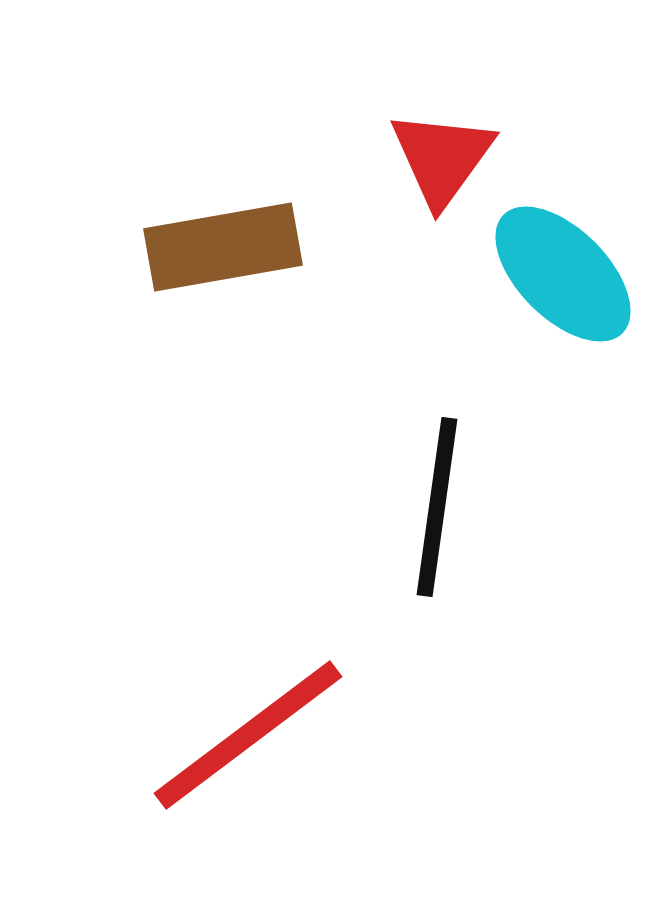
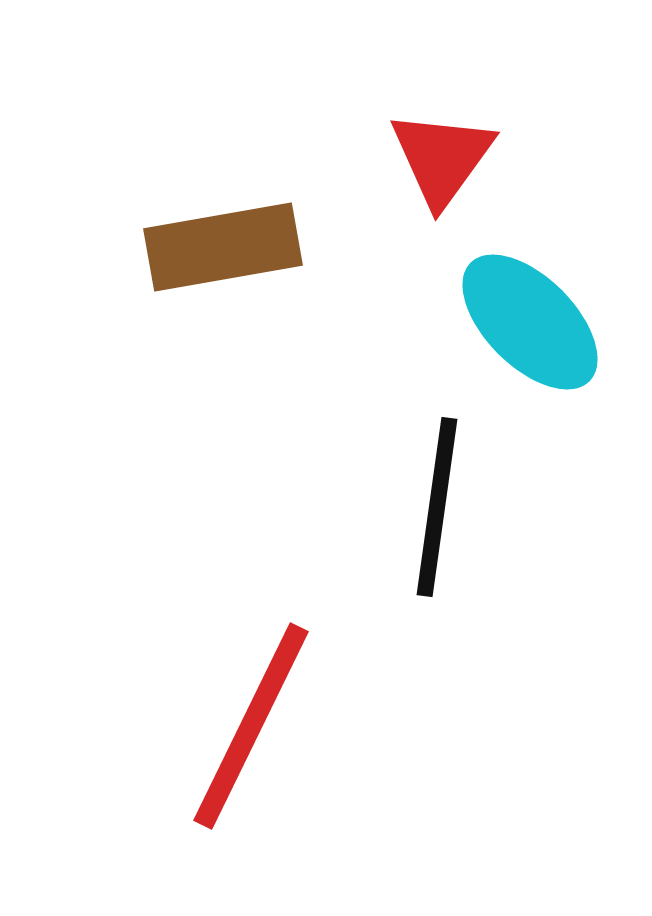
cyan ellipse: moved 33 px left, 48 px down
red line: moved 3 px right, 9 px up; rotated 27 degrees counterclockwise
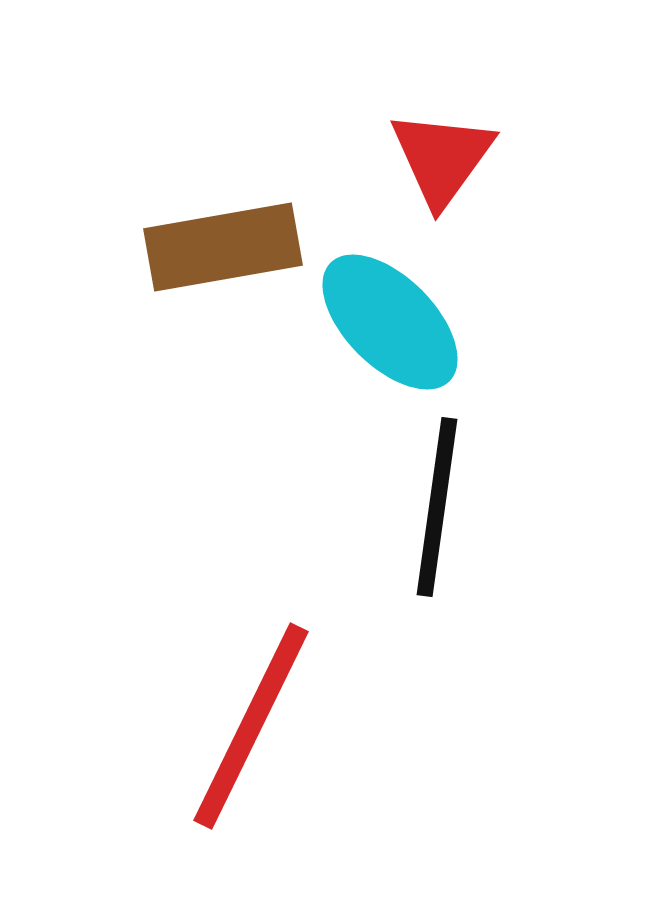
cyan ellipse: moved 140 px left
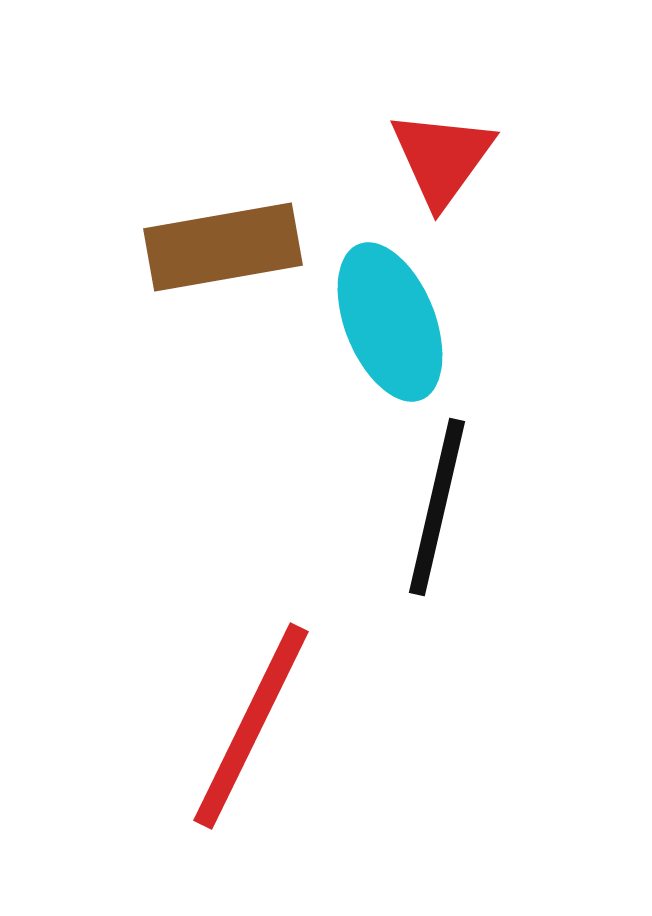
cyan ellipse: rotated 23 degrees clockwise
black line: rotated 5 degrees clockwise
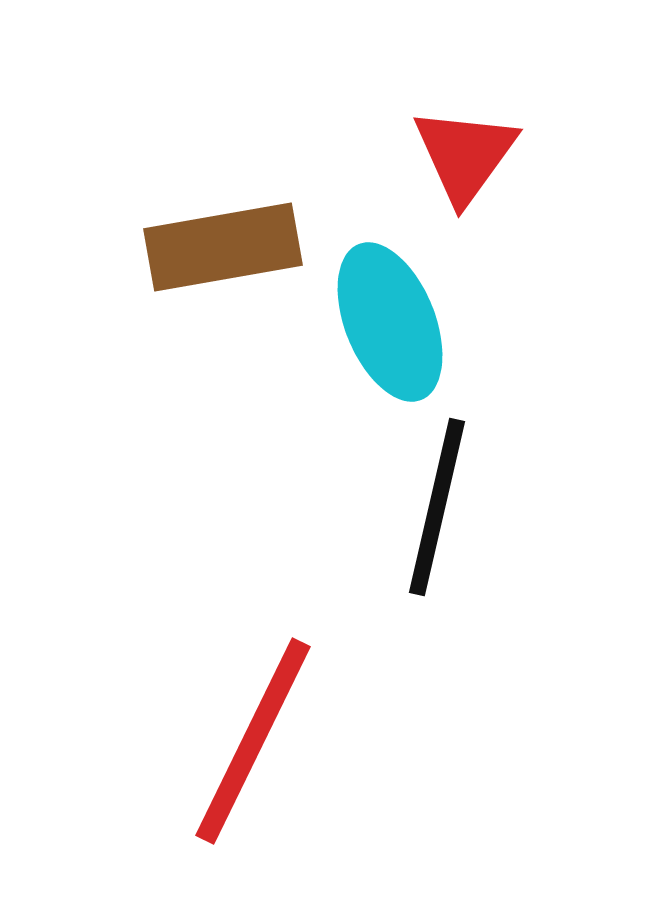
red triangle: moved 23 px right, 3 px up
red line: moved 2 px right, 15 px down
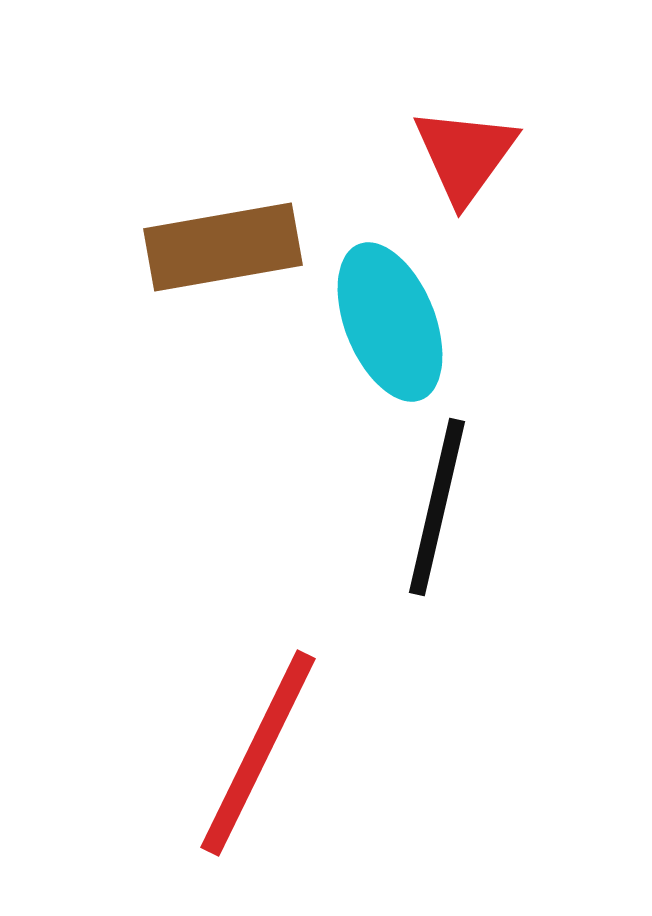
red line: moved 5 px right, 12 px down
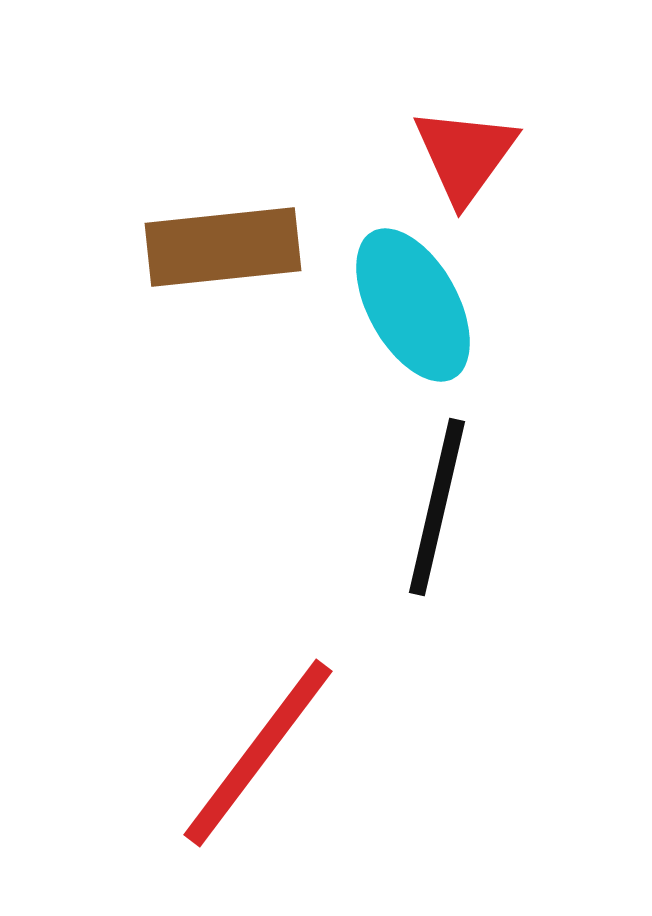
brown rectangle: rotated 4 degrees clockwise
cyan ellipse: moved 23 px right, 17 px up; rotated 7 degrees counterclockwise
red line: rotated 11 degrees clockwise
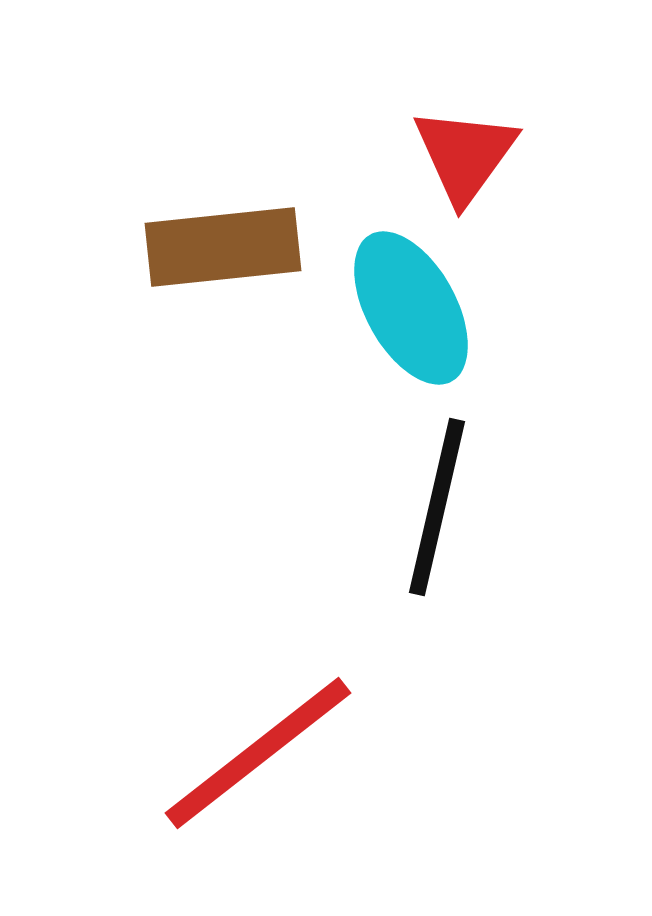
cyan ellipse: moved 2 px left, 3 px down
red line: rotated 15 degrees clockwise
